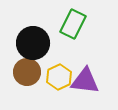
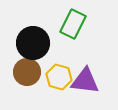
yellow hexagon: rotated 20 degrees counterclockwise
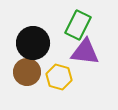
green rectangle: moved 5 px right, 1 px down
purple triangle: moved 29 px up
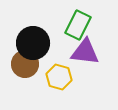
brown circle: moved 2 px left, 8 px up
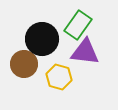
green rectangle: rotated 8 degrees clockwise
black circle: moved 9 px right, 4 px up
brown circle: moved 1 px left
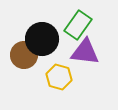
brown circle: moved 9 px up
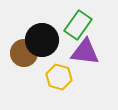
black circle: moved 1 px down
brown circle: moved 2 px up
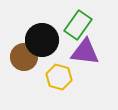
brown circle: moved 4 px down
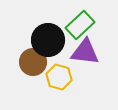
green rectangle: moved 2 px right; rotated 12 degrees clockwise
black circle: moved 6 px right
brown circle: moved 9 px right, 5 px down
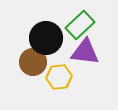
black circle: moved 2 px left, 2 px up
yellow hexagon: rotated 20 degrees counterclockwise
